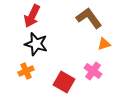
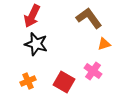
orange cross: moved 2 px right, 10 px down
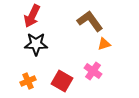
brown L-shape: moved 1 px right, 3 px down
black star: rotated 15 degrees counterclockwise
red square: moved 2 px left, 1 px up
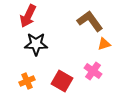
red arrow: moved 4 px left
orange cross: moved 1 px left
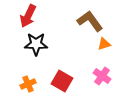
pink cross: moved 9 px right, 5 px down
orange cross: moved 1 px right, 3 px down
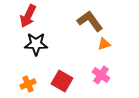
pink cross: moved 1 px left, 1 px up
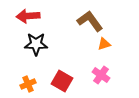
red arrow: rotated 60 degrees clockwise
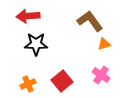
red square: rotated 20 degrees clockwise
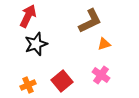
red arrow: rotated 120 degrees clockwise
brown L-shape: rotated 100 degrees clockwise
black star: rotated 20 degrees counterclockwise
orange cross: moved 1 px down
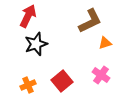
orange triangle: moved 1 px right, 1 px up
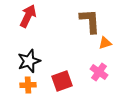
brown L-shape: rotated 68 degrees counterclockwise
black star: moved 7 px left, 17 px down
pink cross: moved 2 px left, 3 px up
red square: rotated 20 degrees clockwise
orange cross: rotated 21 degrees clockwise
